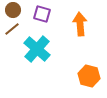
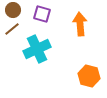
cyan cross: rotated 24 degrees clockwise
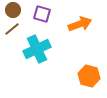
orange arrow: rotated 75 degrees clockwise
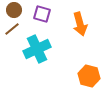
brown circle: moved 1 px right
orange arrow: rotated 95 degrees clockwise
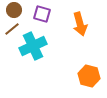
cyan cross: moved 4 px left, 3 px up
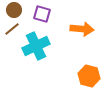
orange arrow: moved 2 px right, 5 px down; rotated 70 degrees counterclockwise
cyan cross: moved 3 px right
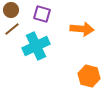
brown circle: moved 3 px left
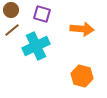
brown line: moved 1 px down
orange hexagon: moved 7 px left
